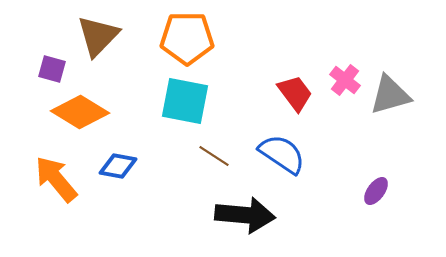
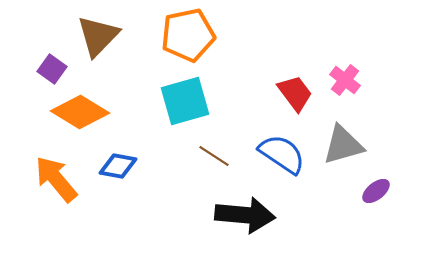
orange pentagon: moved 1 px right, 3 px up; rotated 12 degrees counterclockwise
purple square: rotated 20 degrees clockwise
gray triangle: moved 47 px left, 50 px down
cyan square: rotated 27 degrees counterclockwise
purple ellipse: rotated 16 degrees clockwise
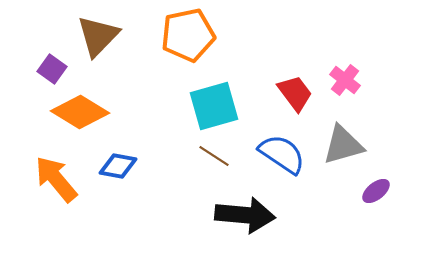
cyan square: moved 29 px right, 5 px down
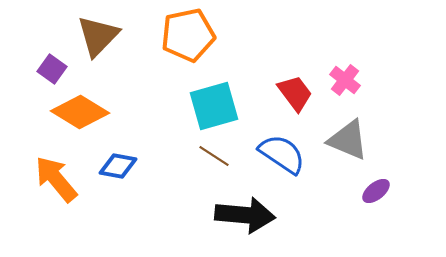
gray triangle: moved 5 px right, 5 px up; rotated 39 degrees clockwise
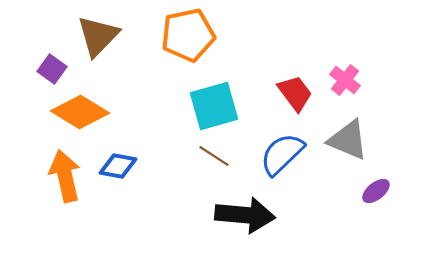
blue semicircle: rotated 78 degrees counterclockwise
orange arrow: moved 9 px right, 3 px up; rotated 27 degrees clockwise
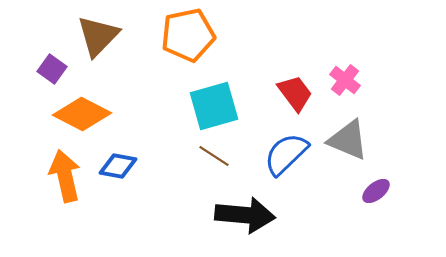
orange diamond: moved 2 px right, 2 px down; rotated 4 degrees counterclockwise
blue semicircle: moved 4 px right
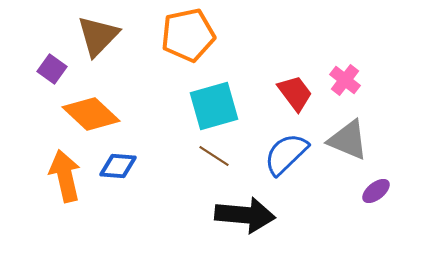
orange diamond: moved 9 px right; rotated 16 degrees clockwise
blue diamond: rotated 6 degrees counterclockwise
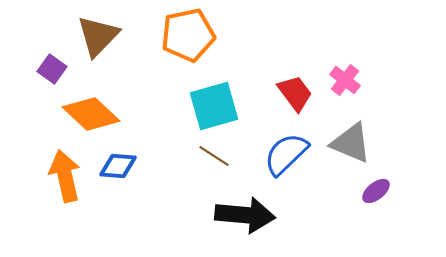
gray triangle: moved 3 px right, 3 px down
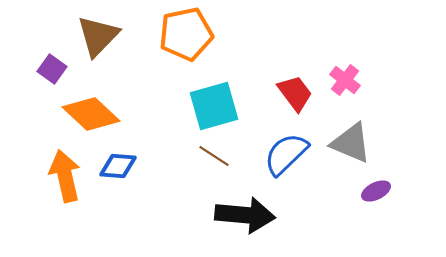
orange pentagon: moved 2 px left, 1 px up
purple ellipse: rotated 12 degrees clockwise
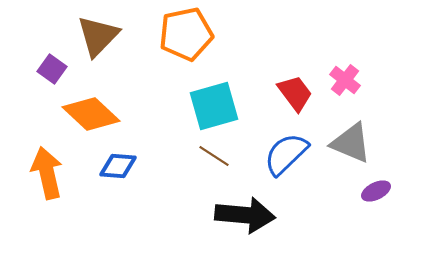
orange arrow: moved 18 px left, 3 px up
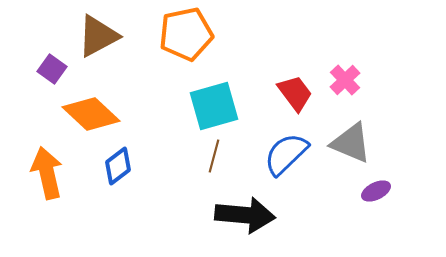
brown triangle: rotated 18 degrees clockwise
pink cross: rotated 8 degrees clockwise
brown line: rotated 72 degrees clockwise
blue diamond: rotated 42 degrees counterclockwise
